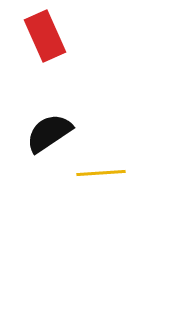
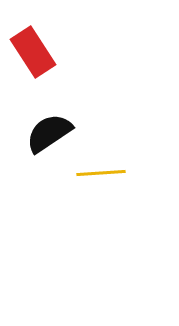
red rectangle: moved 12 px left, 16 px down; rotated 9 degrees counterclockwise
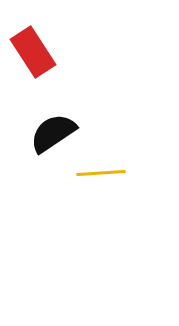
black semicircle: moved 4 px right
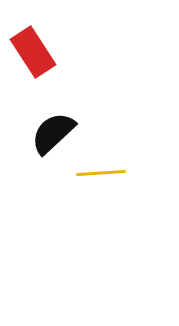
black semicircle: rotated 9 degrees counterclockwise
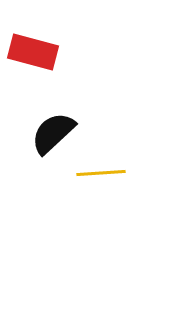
red rectangle: rotated 42 degrees counterclockwise
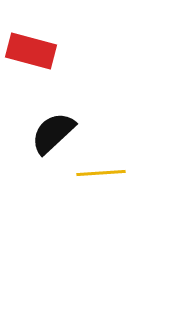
red rectangle: moved 2 px left, 1 px up
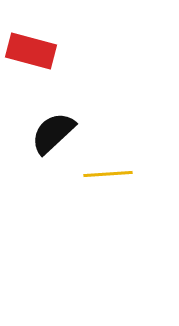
yellow line: moved 7 px right, 1 px down
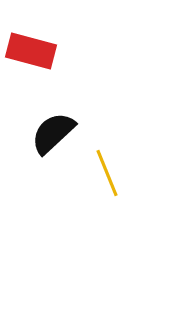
yellow line: moved 1 px left, 1 px up; rotated 72 degrees clockwise
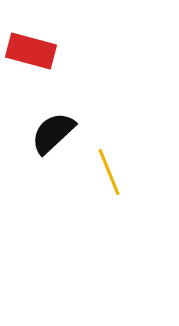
yellow line: moved 2 px right, 1 px up
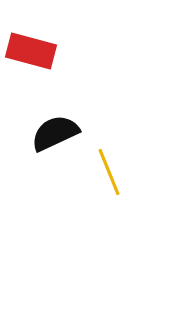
black semicircle: moved 2 px right; rotated 18 degrees clockwise
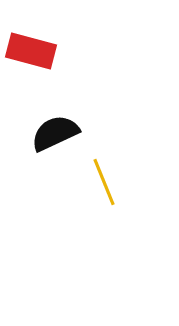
yellow line: moved 5 px left, 10 px down
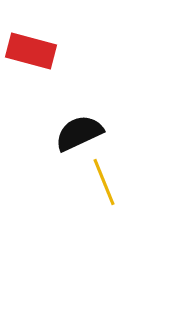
black semicircle: moved 24 px right
